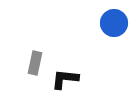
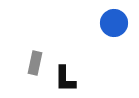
black L-shape: rotated 96 degrees counterclockwise
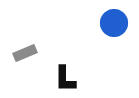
gray rectangle: moved 10 px left, 10 px up; rotated 55 degrees clockwise
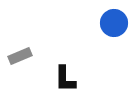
gray rectangle: moved 5 px left, 3 px down
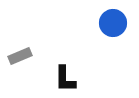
blue circle: moved 1 px left
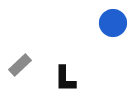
gray rectangle: moved 9 px down; rotated 20 degrees counterclockwise
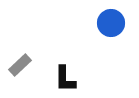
blue circle: moved 2 px left
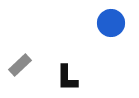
black L-shape: moved 2 px right, 1 px up
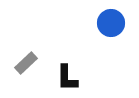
gray rectangle: moved 6 px right, 2 px up
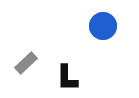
blue circle: moved 8 px left, 3 px down
